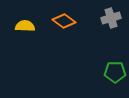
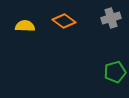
green pentagon: rotated 15 degrees counterclockwise
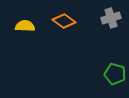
green pentagon: moved 2 px down; rotated 30 degrees clockwise
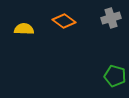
yellow semicircle: moved 1 px left, 3 px down
green pentagon: moved 2 px down
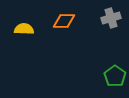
orange diamond: rotated 35 degrees counterclockwise
green pentagon: rotated 20 degrees clockwise
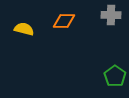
gray cross: moved 3 px up; rotated 18 degrees clockwise
yellow semicircle: rotated 12 degrees clockwise
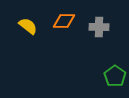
gray cross: moved 12 px left, 12 px down
yellow semicircle: moved 4 px right, 3 px up; rotated 24 degrees clockwise
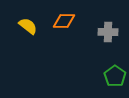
gray cross: moved 9 px right, 5 px down
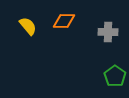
yellow semicircle: rotated 12 degrees clockwise
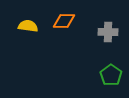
yellow semicircle: rotated 42 degrees counterclockwise
green pentagon: moved 4 px left, 1 px up
